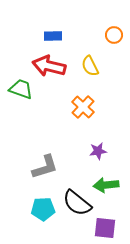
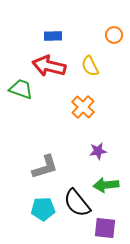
black semicircle: rotated 12 degrees clockwise
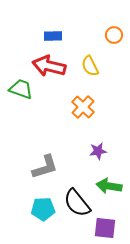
green arrow: moved 3 px right, 1 px down; rotated 15 degrees clockwise
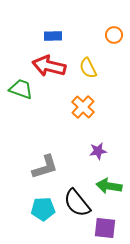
yellow semicircle: moved 2 px left, 2 px down
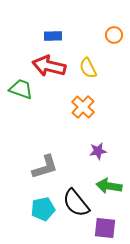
black semicircle: moved 1 px left
cyan pentagon: rotated 10 degrees counterclockwise
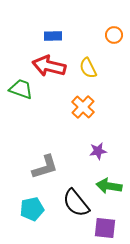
cyan pentagon: moved 11 px left
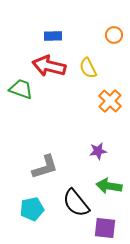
orange cross: moved 27 px right, 6 px up
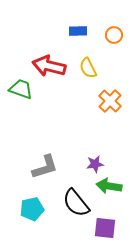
blue rectangle: moved 25 px right, 5 px up
purple star: moved 3 px left, 13 px down
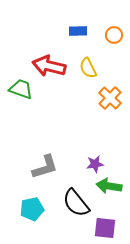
orange cross: moved 3 px up
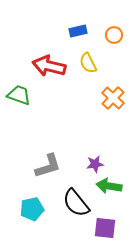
blue rectangle: rotated 12 degrees counterclockwise
yellow semicircle: moved 5 px up
green trapezoid: moved 2 px left, 6 px down
orange cross: moved 3 px right
gray L-shape: moved 3 px right, 1 px up
